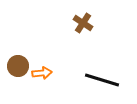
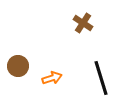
orange arrow: moved 10 px right, 5 px down; rotated 12 degrees counterclockwise
black line: moved 1 px left, 2 px up; rotated 56 degrees clockwise
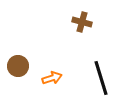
brown cross: moved 1 px left, 1 px up; rotated 18 degrees counterclockwise
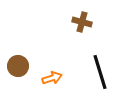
black line: moved 1 px left, 6 px up
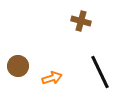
brown cross: moved 1 px left, 1 px up
black line: rotated 8 degrees counterclockwise
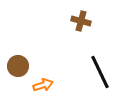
orange arrow: moved 9 px left, 7 px down
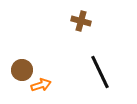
brown circle: moved 4 px right, 4 px down
orange arrow: moved 2 px left
